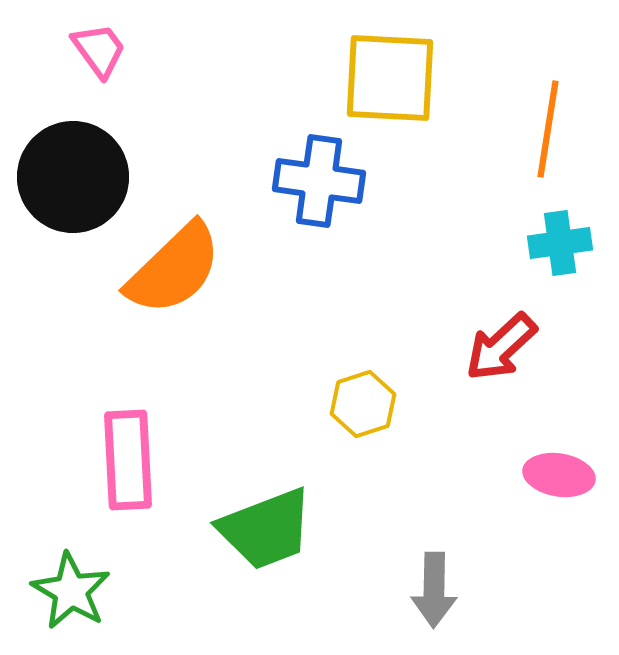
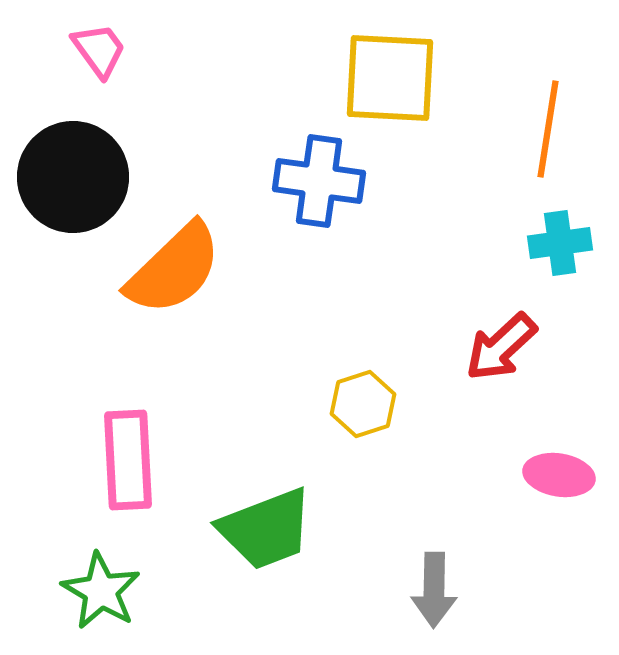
green star: moved 30 px right
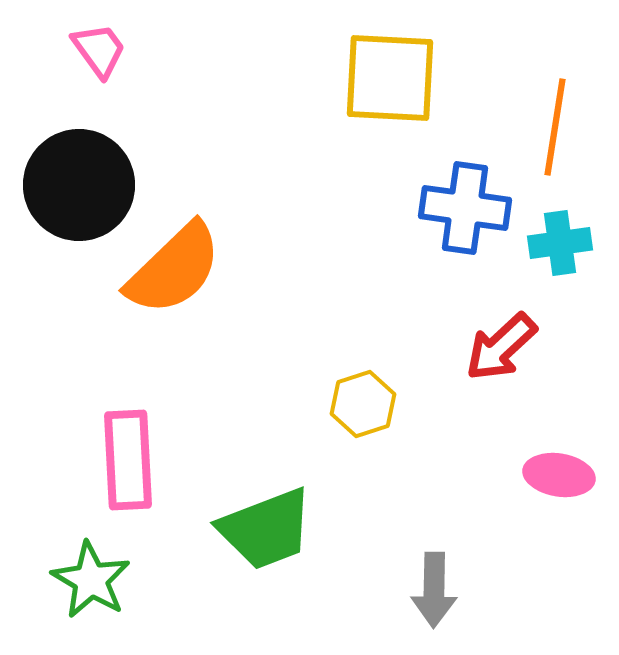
orange line: moved 7 px right, 2 px up
black circle: moved 6 px right, 8 px down
blue cross: moved 146 px right, 27 px down
green star: moved 10 px left, 11 px up
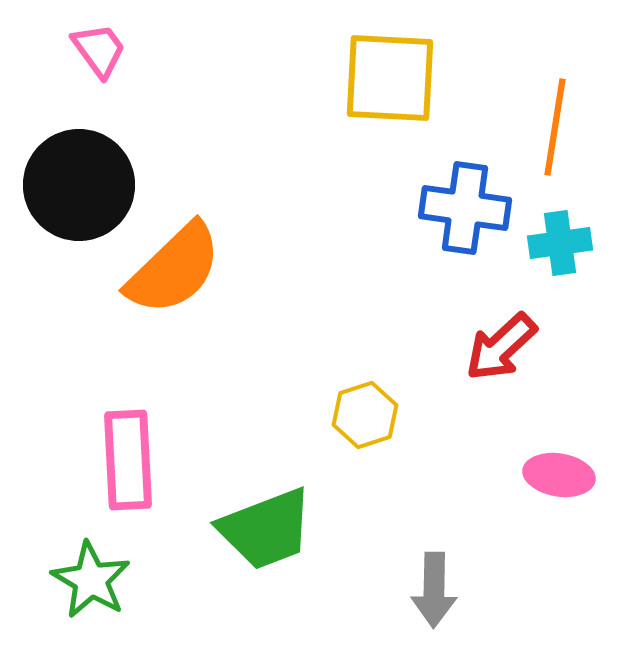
yellow hexagon: moved 2 px right, 11 px down
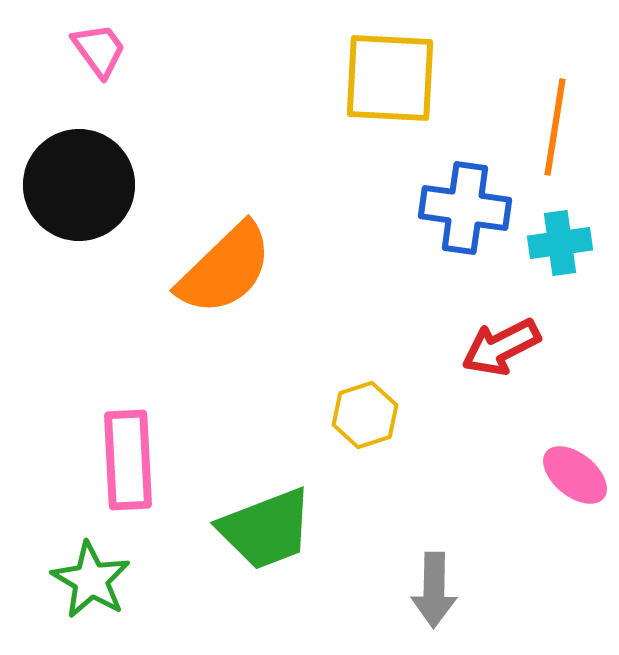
orange semicircle: moved 51 px right
red arrow: rotated 16 degrees clockwise
pink ellipse: moved 16 px right; rotated 30 degrees clockwise
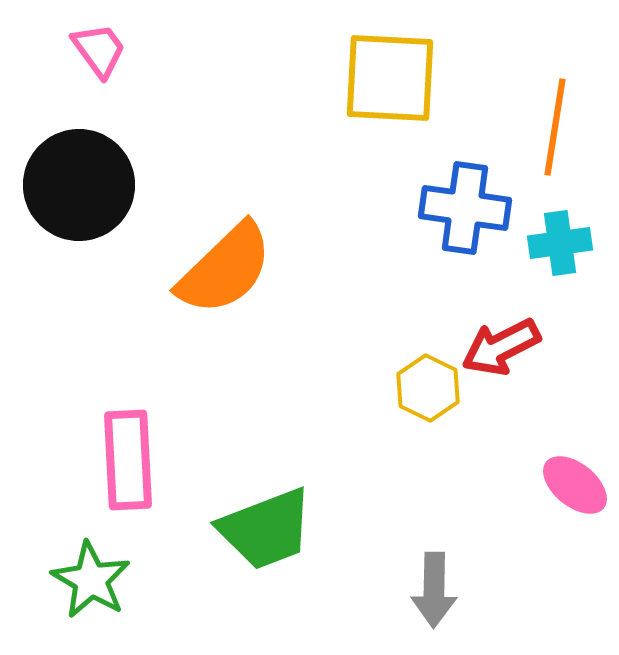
yellow hexagon: moved 63 px right, 27 px up; rotated 16 degrees counterclockwise
pink ellipse: moved 10 px down
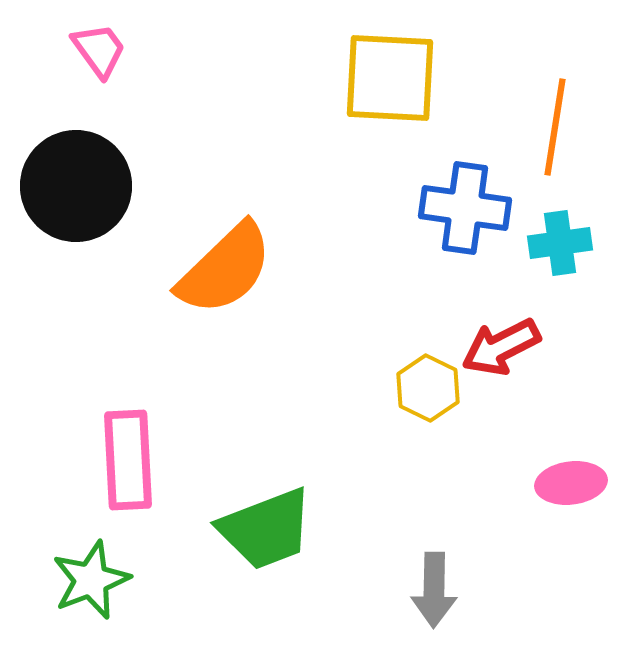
black circle: moved 3 px left, 1 px down
pink ellipse: moved 4 px left, 2 px up; rotated 46 degrees counterclockwise
green star: rotated 20 degrees clockwise
